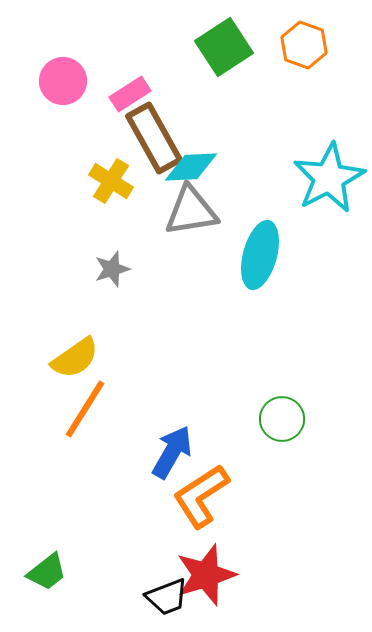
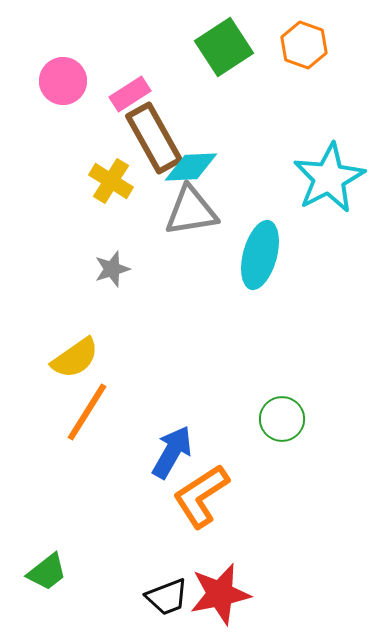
orange line: moved 2 px right, 3 px down
red star: moved 14 px right, 19 px down; rotated 6 degrees clockwise
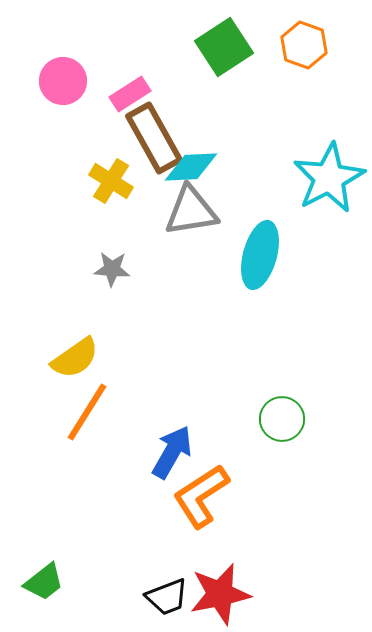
gray star: rotated 21 degrees clockwise
green trapezoid: moved 3 px left, 10 px down
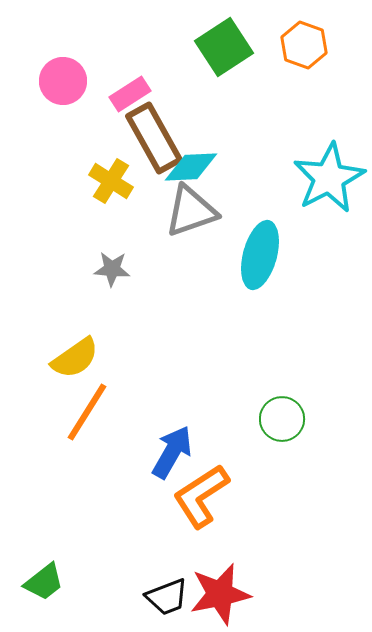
gray triangle: rotated 10 degrees counterclockwise
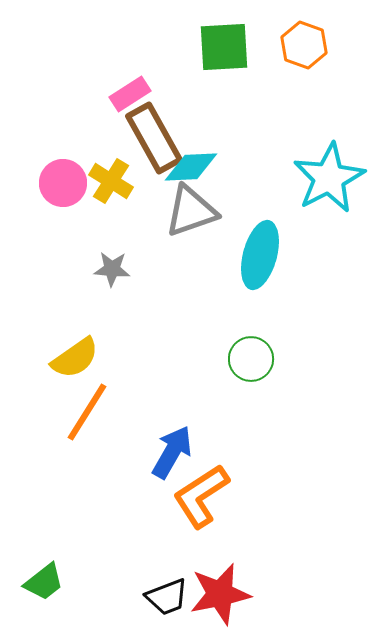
green square: rotated 30 degrees clockwise
pink circle: moved 102 px down
green circle: moved 31 px left, 60 px up
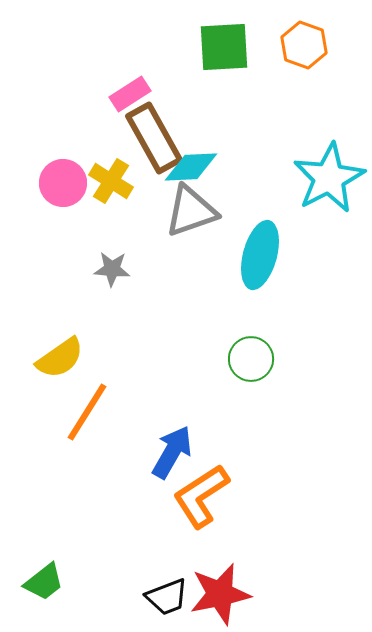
yellow semicircle: moved 15 px left
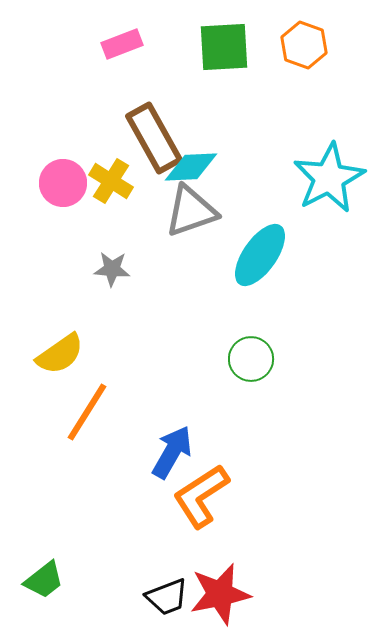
pink rectangle: moved 8 px left, 50 px up; rotated 12 degrees clockwise
cyan ellipse: rotated 20 degrees clockwise
yellow semicircle: moved 4 px up
green trapezoid: moved 2 px up
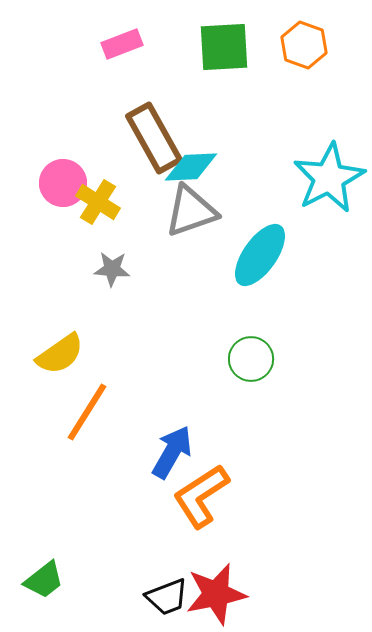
yellow cross: moved 13 px left, 21 px down
red star: moved 4 px left
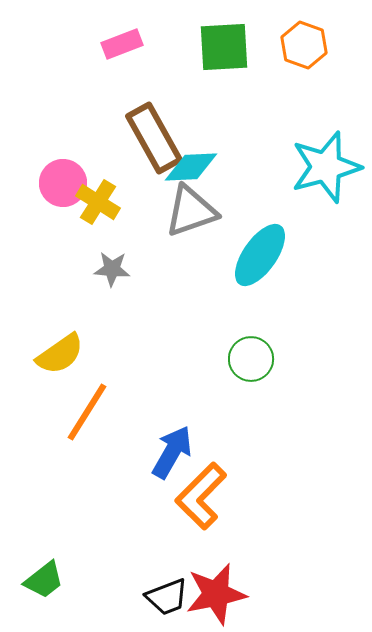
cyan star: moved 3 px left, 11 px up; rotated 12 degrees clockwise
orange L-shape: rotated 12 degrees counterclockwise
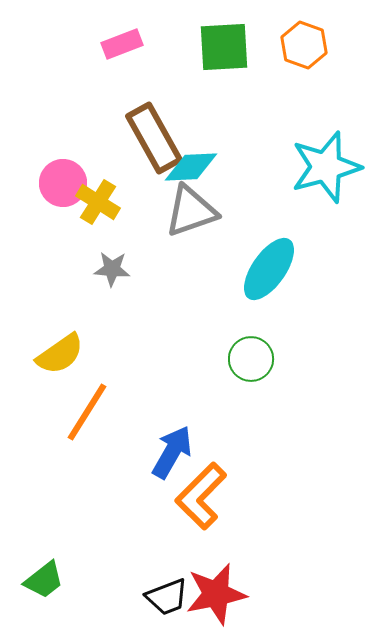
cyan ellipse: moved 9 px right, 14 px down
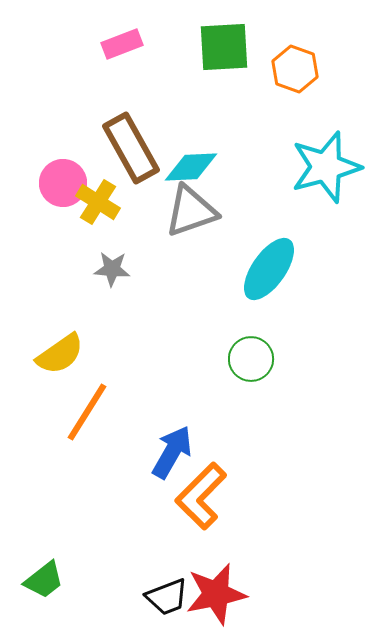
orange hexagon: moved 9 px left, 24 px down
brown rectangle: moved 23 px left, 10 px down
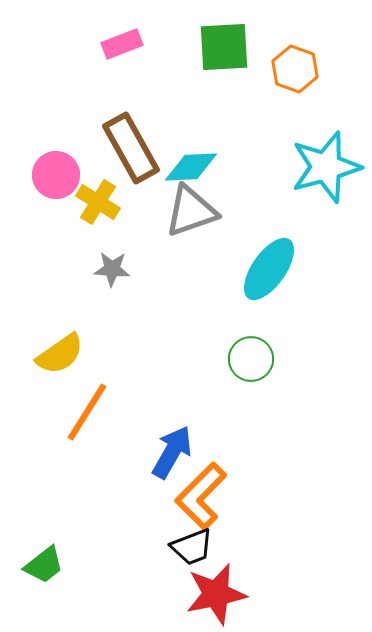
pink circle: moved 7 px left, 8 px up
green trapezoid: moved 15 px up
black trapezoid: moved 25 px right, 50 px up
